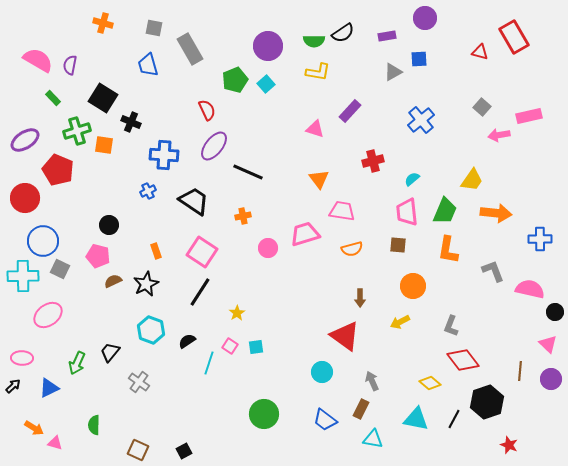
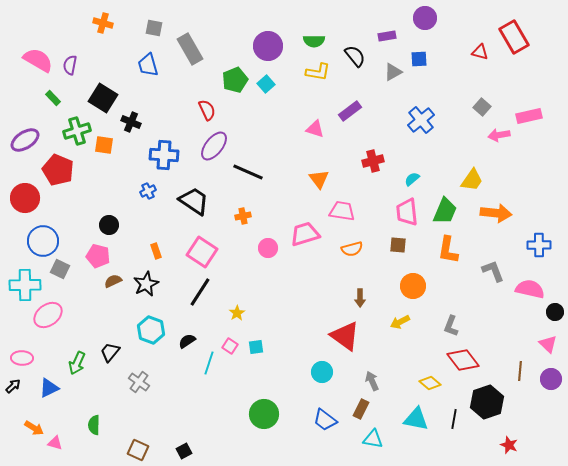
black semicircle at (343, 33): moved 12 px right, 23 px down; rotated 95 degrees counterclockwise
purple rectangle at (350, 111): rotated 10 degrees clockwise
blue cross at (540, 239): moved 1 px left, 6 px down
cyan cross at (23, 276): moved 2 px right, 9 px down
black line at (454, 419): rotated 18 degrees counterclockwise
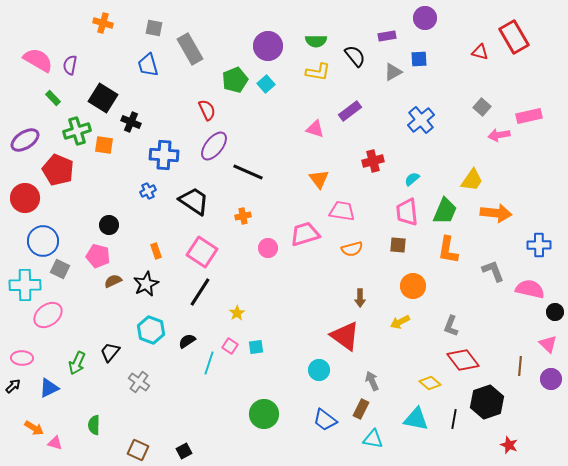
green semicircle at (314, 41): moved 2 px right
brown line at (520, 371): moved 5 px up
cyan circle at (322, 372): moved 3 px left, 2 px up
